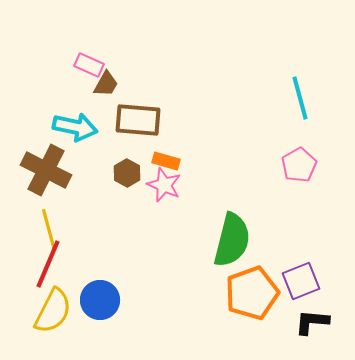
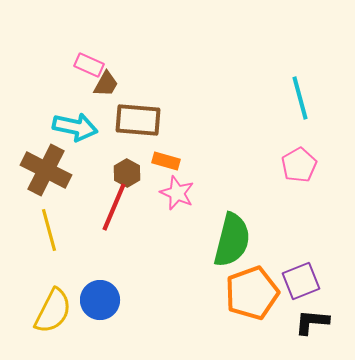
pink star: moved 13 px right, 8 px down
red line: moved 66 px right, 57 px up
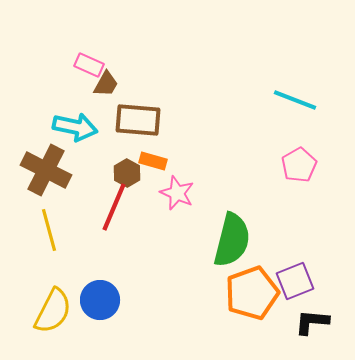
cyan line: moved 5 px left, 2 px down; rotated 54 degrees counterclockwise
orange rectangle: moved 13 px left
purple square: moved 6 px left
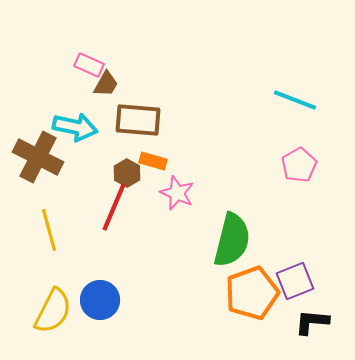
brown cross: moved 8 px left, 13 px up
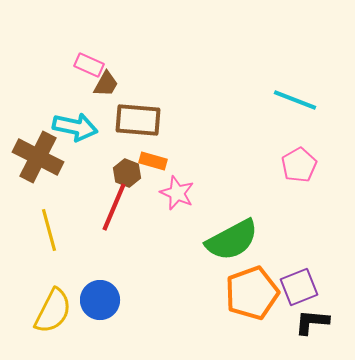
brown hexagon: rotated 8 degrees counterclockwise
green semicircle: rotated 48 degrees clockwise
purple square: moved 4 px right, 6 px down
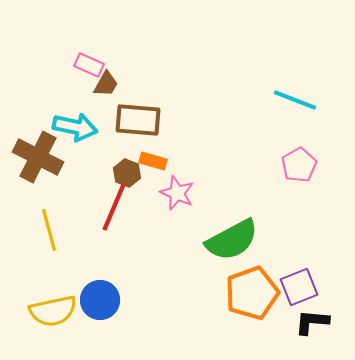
yellow semicircle: rotated 51 degrees clockwise
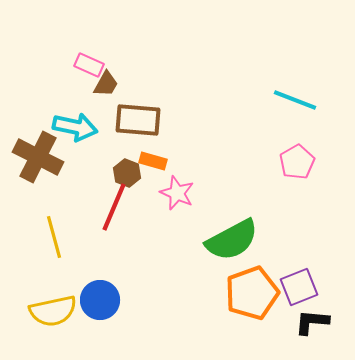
pink pentagon: moved 2 px left, 3 px up
yellow line: moved 5 px right, 7 px down
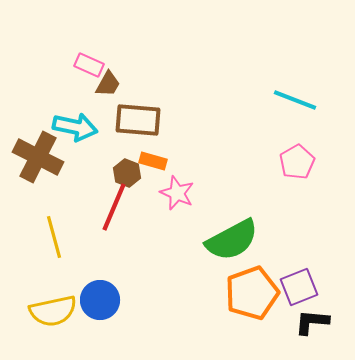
brown trapezoid: moved 2 px right
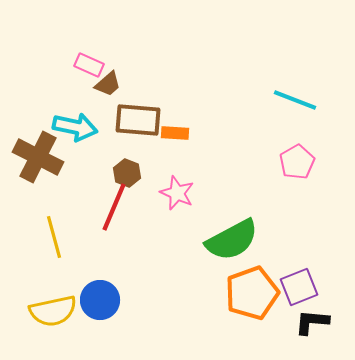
brown trapezoid: rotated 20 degrees clockwise
orange rectangle: moved 22 px right, 28 px up; rotated 12 degrees counterclockwise
